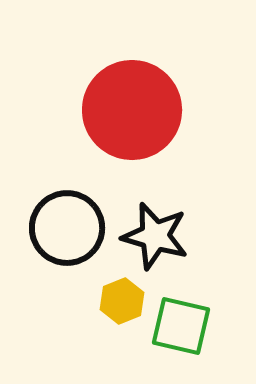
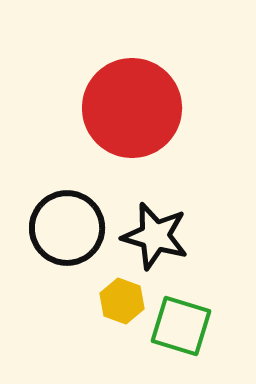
red circle: moved 2 px up
yellow hexagon: rotated 18 degrees counterclockwise
green square: rotated 4 degrees clockwise
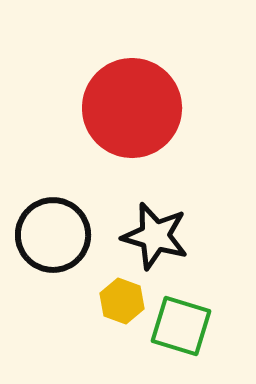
black circle: moved 14 px left, 7 px down
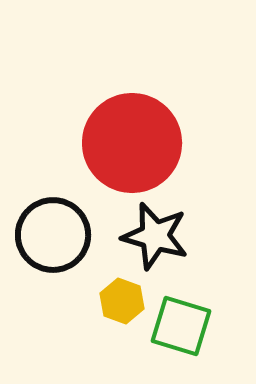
red circle: moved 35 px down
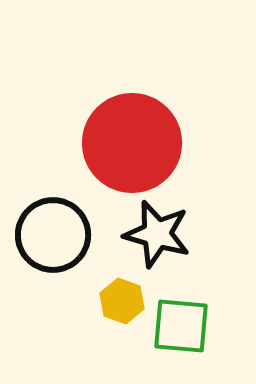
black star: moved 2 px right, 2 px up
green square: rotated 12 degrees counterclockwise
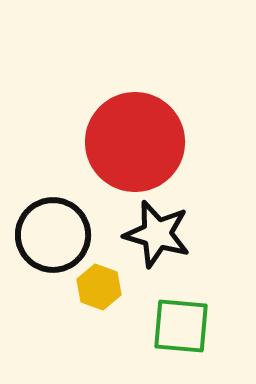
red circle: moved 3 px right, 1 px up
yellow hexagon: moved 23 px left, 14 px up
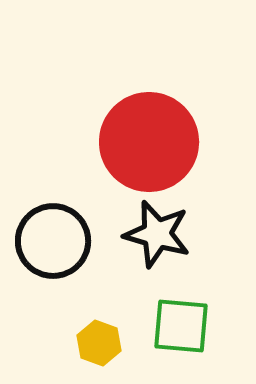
red circle: moved 14 px right
black circle: moved 6 px down
yellow hexagon: moved 56 px down
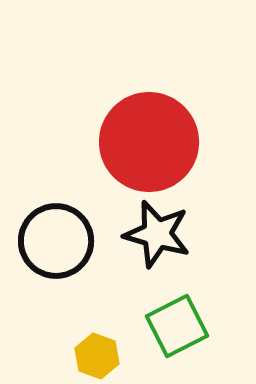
black circle: moved 3 px right
green square: moved 4 px left; rotated 32 degrees counterclockwise
yellow hexagon: moved 2 px left, 13 px down
